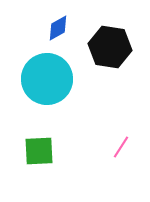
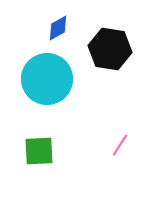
black hexagon: moved 2 px down
pink line: moved 1 px left, 2 px up
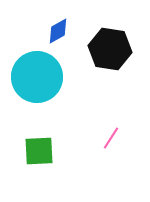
blue diamond: moved 3 px down
cyan circle: moved 10 px left, 2 px up
pink line: moved 9 px left, 7 px up
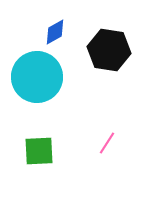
blue diamond: moved 3 px left, 1 px down
black hexagon: moved 1 px left, 1 px down
pink line: moved 4 px left, 5 px down
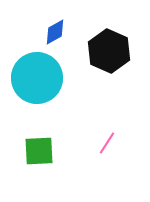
black hexagon: moved 1 px down; rotated 15 degrees clockwise
cyan circle: moved 1 px down
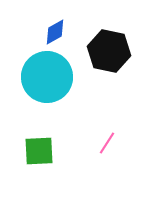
black hexagon: rotated 12 degrees counterclockwise
cyan circle: moved 10 px right, 1 px up
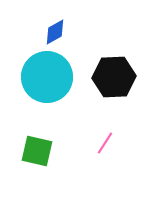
black hexagon: moved 5 px right, 26 px down; rotated 15 degrees counterclockwise
pink line: moved 2 px left
green square: moved 2 px left; rotated 16 degrees clockwise
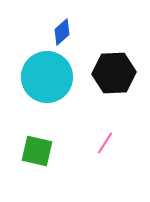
blue diamond: moved 7 px right; rotated 12 degrees counterclockwise
black hexagon: moved 4 px up
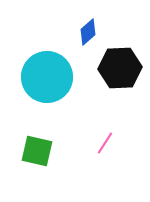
blue diamond: moved 26 px right
black hexagon: moved 6 px right, 5 px up
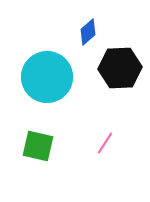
green square: moved 1 px right, 5 px up
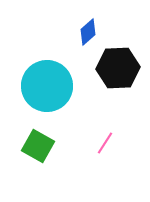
black hexagon: moved 2 px left
cyan circle: moved 9 px down
green square: rotated 16 degrees clockwise
